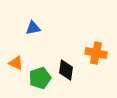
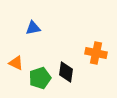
black diamond: moved 2 px down
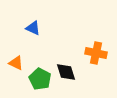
blue triangle: rotated 35 degrees clockwise
black diamond: rotated 25 degrees counterclockwise
green pentagon: moved 1 px down; rotated 25 degrees counterclockwise
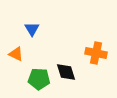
blue triangle: moved 1 px left, 1 px down; rotated 35 degrees clockwise
orange triangle: moved 9 px up
green pentagon: moved 1 px left; rotated 25 degrees counterclockwise
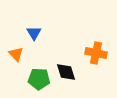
blue triangle: moved 2 px right, 4 px down
orange triangle: rotated 21 degrees clockwise
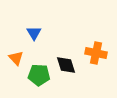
orange triangle: moved 4 px down
black diamond: moved 7 px up
green pentagon: moved 4 px up
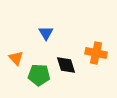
blue triangle: moved 12 px right
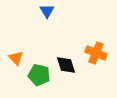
blue triangle: moved 1 px right, 22 px up
orange cross: rotated 10 degrees clockwise
green pentagon: rotated 10 degrees clockwise
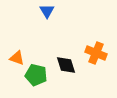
orange triangle: moved 1 px right; rotated 28 degrees counterclockwise
green pentagon: moved 3 px left
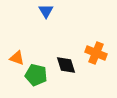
blue triangle: moved 1 px left
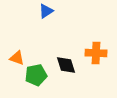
blue triangle: rotated 28 degrees clockwise
orange cross: rotated 20 degrees counterclockwise
green pentagon: rotated 25 degrees counterclockwise
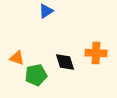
black diamond: moved 1 px left, 3 px up
